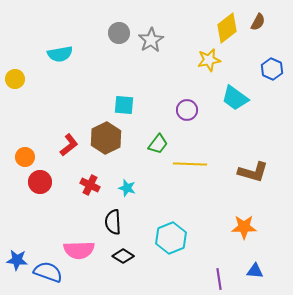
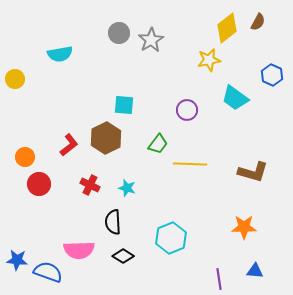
blue hexagon: moved 6 px down
red circle: moved 1 px left, 2 px down
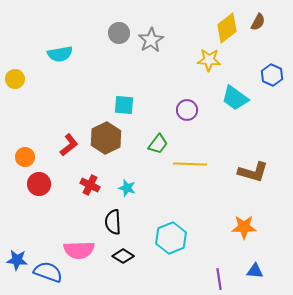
yellow star: rotated 15 degrees clockwise
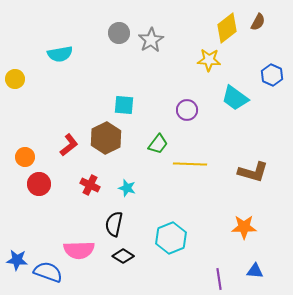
black semicircle: moved 1 px right, 2 px down; rotated 15 degrees clockwise
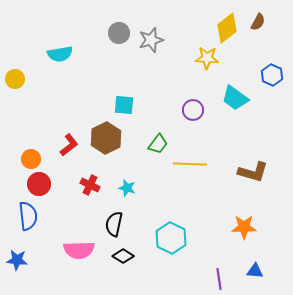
gray star: rotated 15 degrees clockwise
yellow star: moved 2 px left, 2 px up
purple circle: moved 6 px right
orange circle: moved 6 px right, 2 px down
cyan hexagon: rotated 12 degrees counterclockwise
blue semicircle: moved 20 px left, 56 px up; rotated 64 degrees clockwise
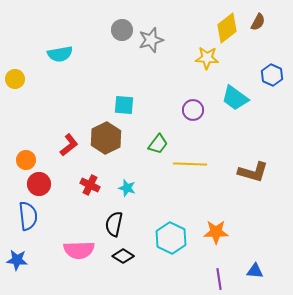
gray circle: moved 3 px right, 3 px up
orange circle: moved 5 px left, 1 px down
orange star: moved 28 px left, 5 px down
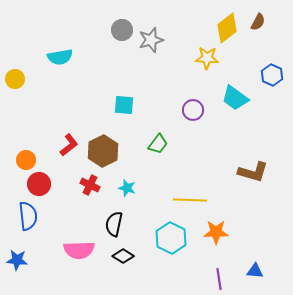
cyan semicircle: moved 3 px down
brown hexagon: moved 3 px left, 13 px down
yellow line: moved 36 px down
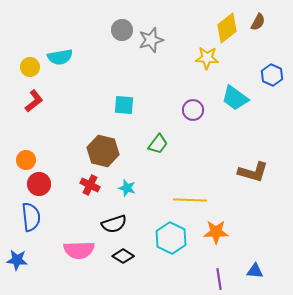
yellow circle: moved 15 px right, 12 px up
red L-shape: moved 35 px left, 44 px up
brown hexagon: rotated 20 degrees counterclockwise
blue semicircle: moved 3 px right, 1 px down
black semicircle: rotated 120 degrees counterclockwise
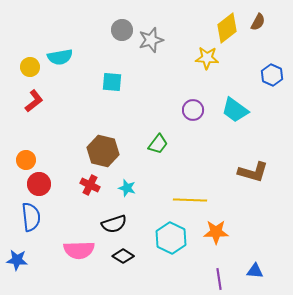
cyan trapezoid: moved 12 px down
cyan square: moved 12 px left, 23 px up
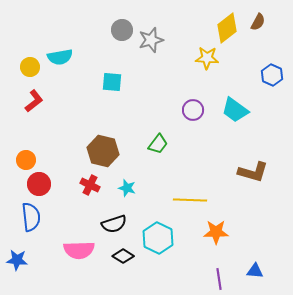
cyan hexagon: moved 13 px left
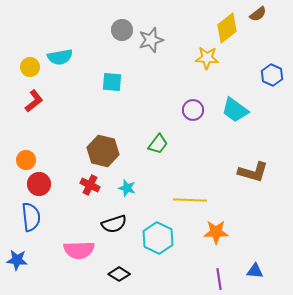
brown semicircle: moved 8 px up; rotated 24 degrees clockwise
black diamond: moved 4 px left, 18 px down
